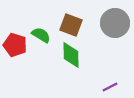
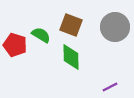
gray circle: moved 4 px down
green diamond: moved 2 px down
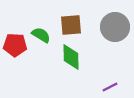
brown square: rotated 25 degrees counterclockwise
red pentagon: rotated 15 degrees counterclockwise
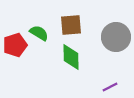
gray circle: moved 1 px right, 10 px down
green semicircle: moved 2 px left, 2 px up
red pentagon: rotated 20 degrees counterclockwise
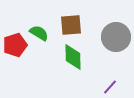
green diamond: moved 2 px right
purple line: rotated 21 degrees counterclockwise
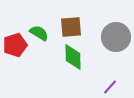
brown square: moved 2 px down
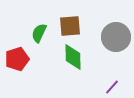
brown square: moved 1 px left, 1 px up
green semicircle: rotated 96 degrees counterclockwise
red pentagon: moved 2 px right, 14 px down
purple line: moved 2 px right
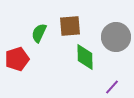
green diamond: moved 12 px right
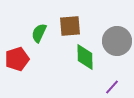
gray circle: moved 1 px right, 4 px down
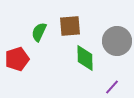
green semicircle: moved 1 px up
green diamond: moved 1 px down
